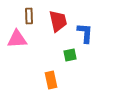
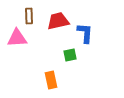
red trapezoid: rotated 90 degrees counterclockwise
pink triangle: moved 1 px up
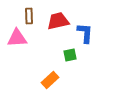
orange rectangle: moved 1 px left; rotated 60 degrees clockwise
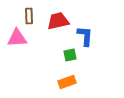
blue L-shape: moved 3 px down
orange rectangle: moved 17 px right, 2 px down; rotated 24 degrees clockwise
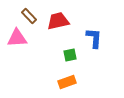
brown rectangle: rotated 42 degrees counterclockwise
blue L-shape: moved 9 px right, 2 px down
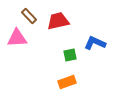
blue L-shape: moved 1 px right, 5 px down; rotated 70 degrees counterclockwise
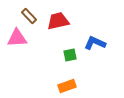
orange rectangle: moved 4 px down
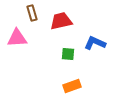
brown rectangle: moved 3 px right, 3 px up; rotated 28 degrees clockwise
red trapezoid: moved 3 px right
green square: moved 2 px left, 1 px up; rotated 16 degrees clockwise
orange rectangle: moved 5 px right
